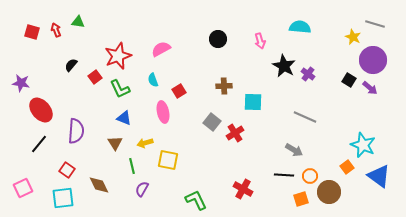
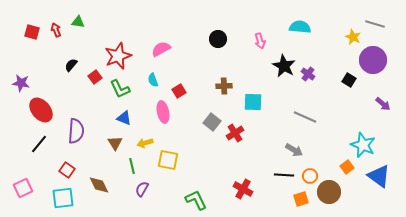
purple arrow at (370, 88): moved 13 px right, 16 px down
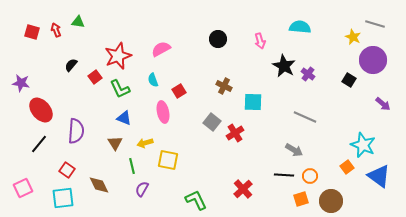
brown cross at (224, 86): rotated 28 degrees clockwise
red cross at (243, 189): rotated 18 degrees clockwise
brown circle at (329, 192): moved 2 px right, 9 px down
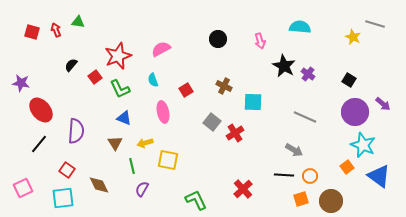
purple circle at (373, 60): moved 18 px left, 52 px down
red square at (179, 91): moved 7 px right, 1 px up
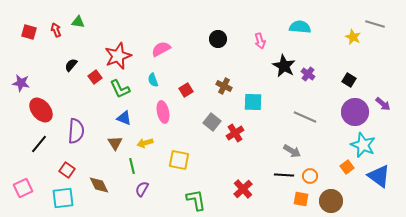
red square at (32, 32): moved 3 px left
gray arrow at (294, 150): moved 2 px left, 1 px down
yellow square at (168, 160): moved 11 px right
orange square at (301, 199): rotated 28 degrees clockwise
green L-shape at (196, 200): rotated 15 degrees clockwise
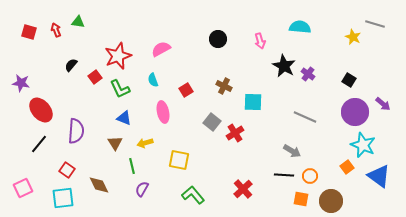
green L-shape at (196, 200): moved 3 px left, 5 px up; rotated 30 degrees counterclockwise
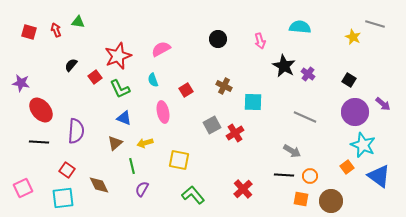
gray square at (212, 122): moved 3 px down; rotated 24 degrees clockwise
brown triangle at (115, 143): rotated 21 degrees clockwise
black line at (39, 144): moved 2 px up; rotated 54 degrees clockwise
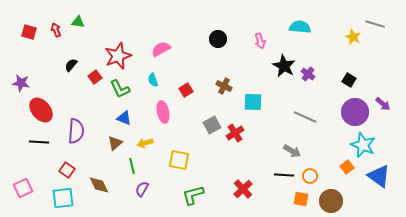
green L-shape at (193, 195): rotated 65 degrees counterclockwise
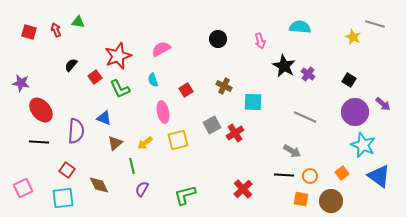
blue triangle at (124, 118): moved 20 px left
yellow arrow at (145, 143): rotated 21 degrees counterclockwise
yellow square at (179, 160): moved 1 px left, 20 px up; rotated 25 degrees counterclockwise
orange square at (347, 167): moved 5 px left, 6 px down
green L-shape at (193, 195): moved 8 px left
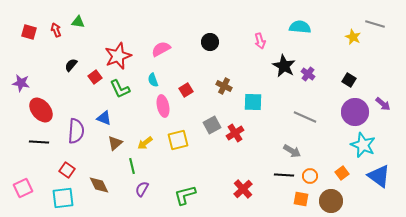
black circle at (218, 39): moved 8 px left, 3 px down
pink ellipse at (163, 112): moved 6 px up
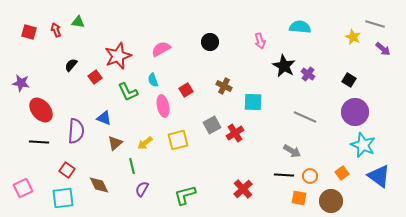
green L-shape at (120, 89): moved 8 px right, 3 px down
purple arrow at (383, 104): moved 55 px up
orange square at (301, 199): moved 2 px left, 1 px up
